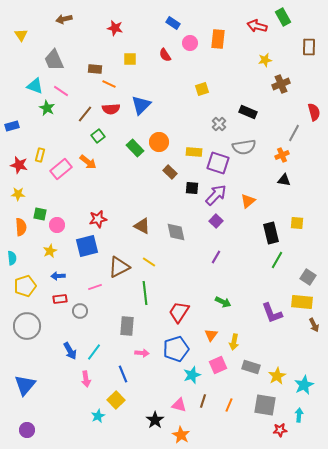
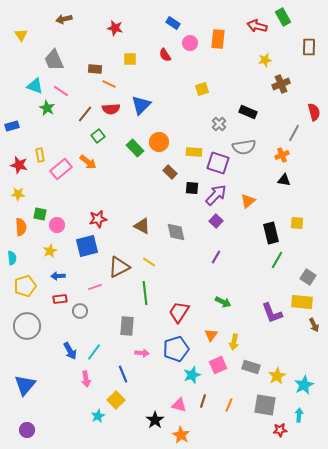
yellow rectangle at (40, 155): rotated 24 degrees counterclockwise
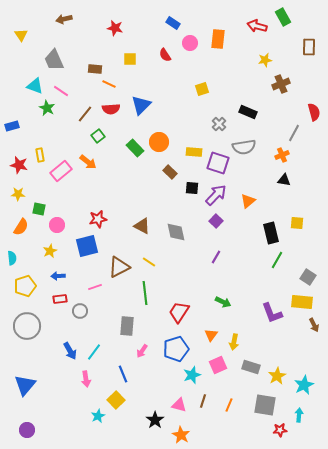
pink rectangle at (61, 169): moved 2 px down
green square at (40, 214): moved 1 px left, 5 px up
orange semicircle at (21, 227): rotated 36 degrees clockwise
pink arrow at (142, 353): moved 2 px up; rotated 120 degrees clockwise
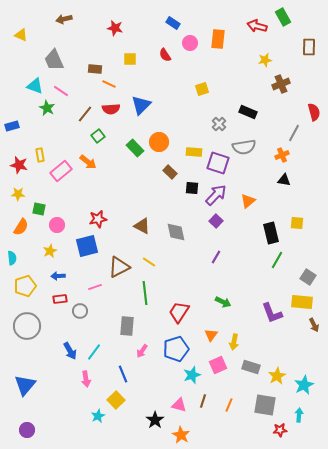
yellow triangle at (21, 35): rotated 32 degrees counterclockwise
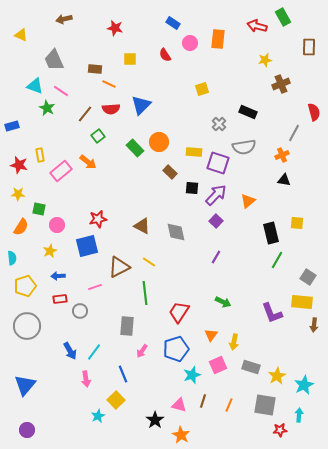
brown arrow at (314, 325): rotated 32 degrees clockwise
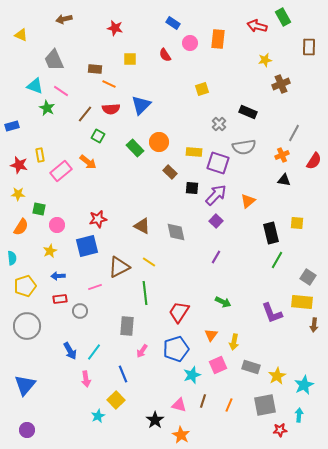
red semicircle at (314, 112): moved 49 px down; rotated 48 degrees clockwise
green square at (98, 136): rotated 24 degrees counterclockwise
gray square at (265, 405): rotated 20 degrees counterclockwise
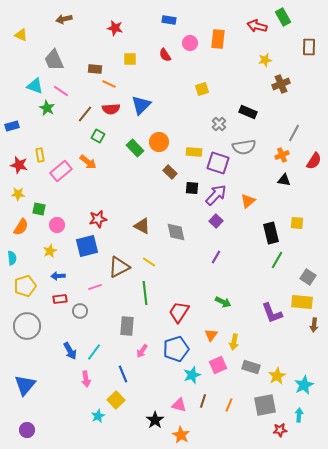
blue rectangle at (173, 23): moved 4 px left, 3 px up; rotated 24 degrees counterclockwise
